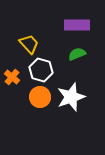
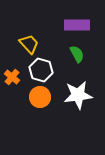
green semicircle: rotated 84 degrees clockwise
white star: moved 7 px right, 2 px up; rotated 12 degrees clockwise
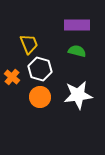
yellow trapezoid: rotated 20 degrees clockwise
green semicircle: moved 3 px up; rotated 48 degrees counterclockwise
white hexagon: moved 1 px left, 1 px up
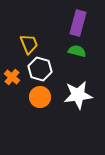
purple rectangle: moved 1 px right, 2 px up; rotated 75 degrees counterclockwise
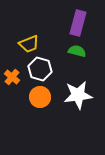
yellow trapezoid: rotated 90 degrees clockwise
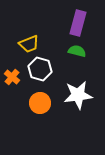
orange circle: moved 6 px down
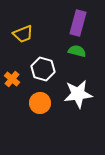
yellow trapezoid: moved 6 px left, 10 px up
white hexagon: moved 3 px right
orange cross: moved 2 px down
white star: moved 1 px up
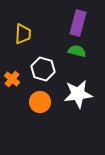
yellow trapezoid: rotated 65 degrees counterclockwise
orange circle: moved 1 px up
